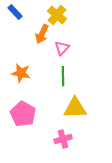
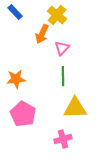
orange star: moved 5 px left, 6 px down; rotated 18 degrees counterclockwise
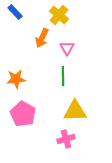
yellow cross: moved 2 px right
orange arrow: moved 4 px down
pink triangle: moved 5 px right; rotated 14 degrees counterclockwise
yellow triangle: moved 3 px down
pink cross: moved 3 px right
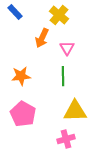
orange star: moved 5 px right, 3 px up
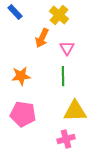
pink pentagon: rotated 20 degrees counterclockwise
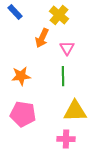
pink cross: rotated 18 degrees clockwise
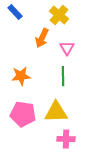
yellow triangle: moved 19 px left, 1 px down
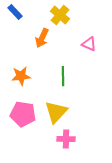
yellow cross: moved 1 px right
pink triangle: moved 22 px right, 4 px up; rotated 35 degrees counterclockwise
yellow triangle: rotated 45 degrees counterclockwise
